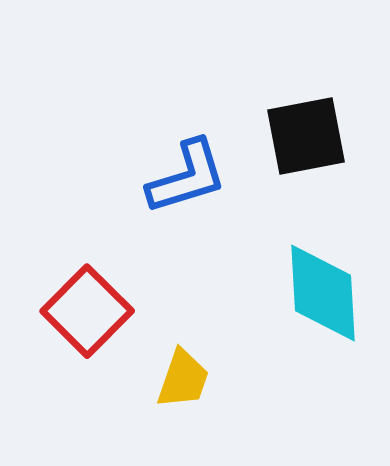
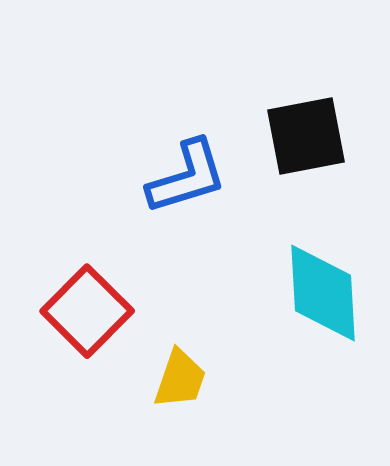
yellow trapezoid: moved 3 px left
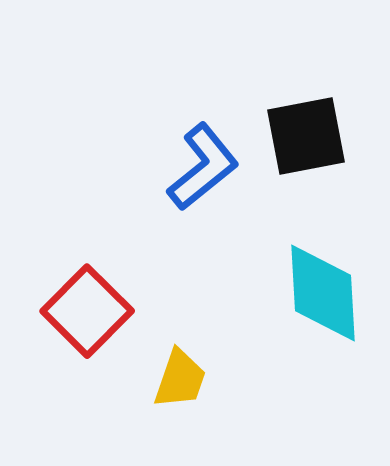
blue L-shape: moved 16 px right, 10 px up; rotated 22 degrees counterclockwise
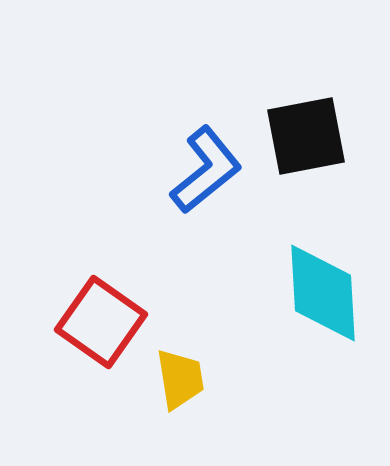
blue L-shape: moved 3 px right, 3 px down
red square: moved 14 px right, 11 px down; rotated 10 degrees counterclockwise
yellow trapezoid: rotated 28 degrees counterclockwise
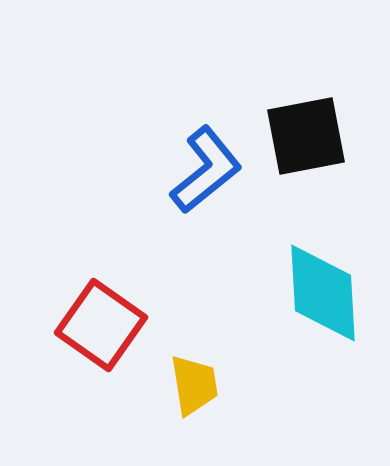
red square: moved 3 px down
yellow trapezoid: moved 14 px right, 6 px down
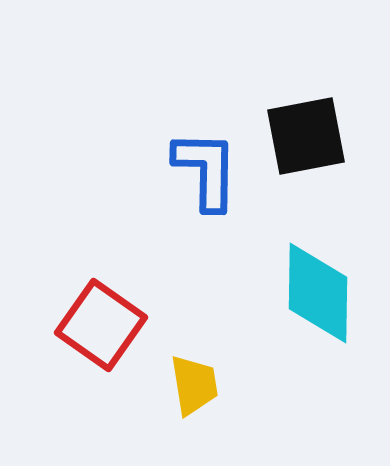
blue L-shape: rotated 50 degrees counterclockwise
cyan diamond: moved 5 px left; rotated 4 degrees clockwise
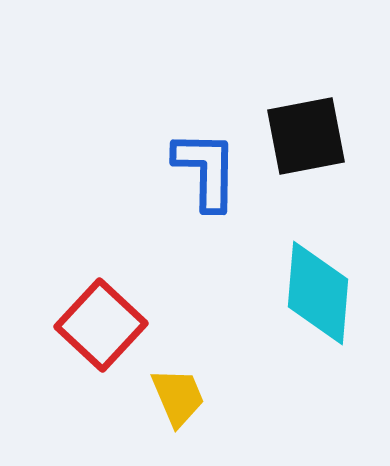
cyan diamond: rotated 4 degrees clockwise
red square: rotated 8 degrees clockwise
yellow trapezoid: moved 16 px left, 12 px down; rotated 14 degrees counterclockwise
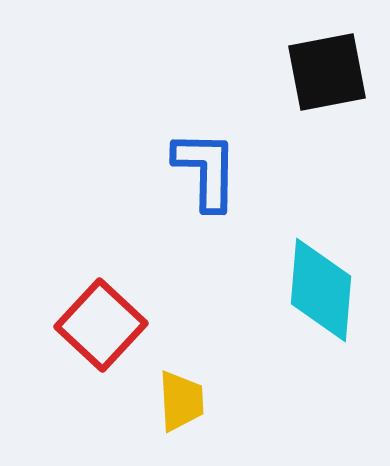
black square: moved 21 px right, 64 px up
cyan diamond: moved 3 px right, 3 px up
yellow trapezoid: moved 3 px right, 4 px down; rotated 20 degrees clockwise
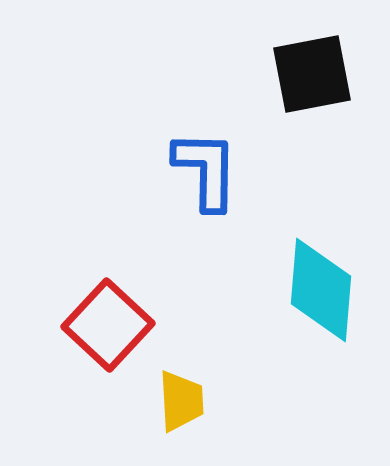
black square: moved 15 px left, 2 px down
red square: moved 7 px right
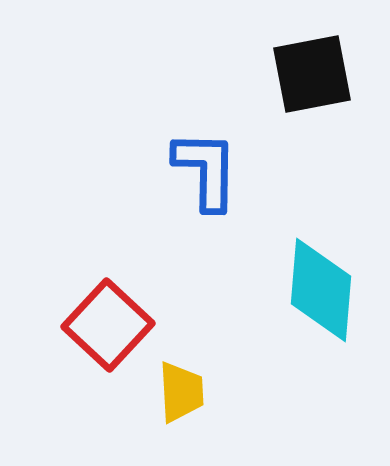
yellow trapezoid: moved 9 px up
